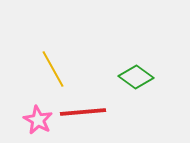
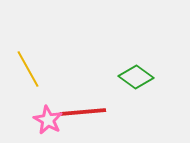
yellow line: moved 25 px left
pink star: moved 10 px right
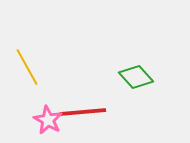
yellow line: moved 1 px left, 2 px up
green diamond: rotated 12 degrees clockwise
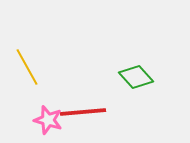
pink star: rotated 12 degrees counterclockwise
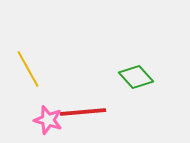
yellow line: moved 1 px right, 2 px down
